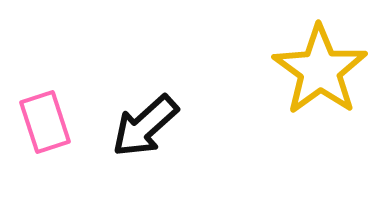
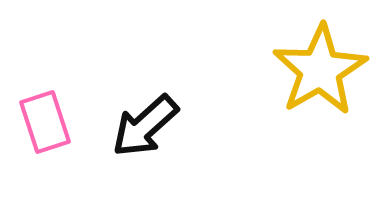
yellow star: rotated 6 degrees clockwise
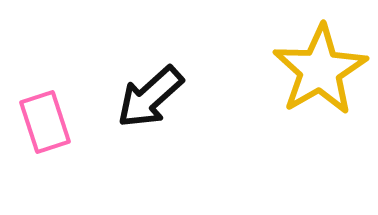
black arrow: moved 5 px right, 29 px up
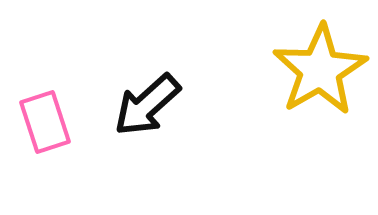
black arrow: moved 3 px left, 8 px down
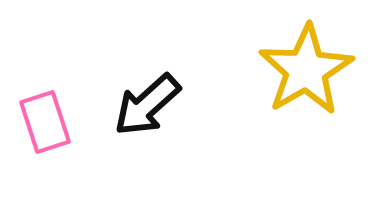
yellow star: moved 14 px left
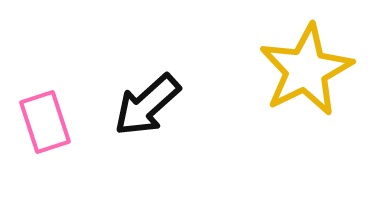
yellow star: rotated 4 degrees clockwise
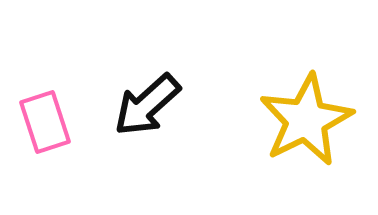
yellow star: moved 50 px down
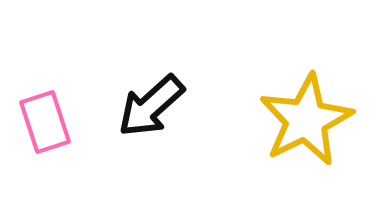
black arrow: moved 4 px right, 1 px down
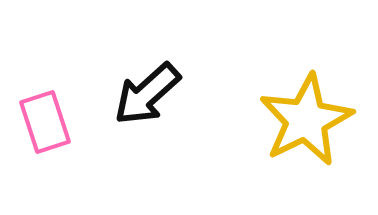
black arrow: moved 4 px left, 12 px up
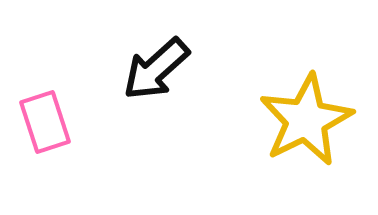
black arrow: moved 9 px right, 25 px up
